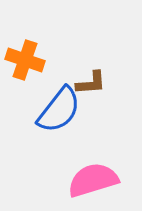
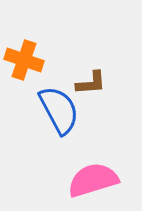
orange cross: moved 1 px left
blue semicircle: rotated 66 degrees counterclockwise
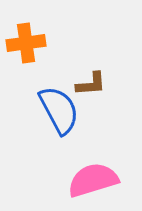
orange cross: moved 2 px right, 17 px up; rotated 27 degrees counterclockwise
brown L-shape: moved 1 px down
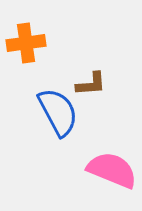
blue semicircle: moved 1 px left, 2 px down
pink semicircle: moved 19 px right, 10 px up; rotated 39 degrees clockwise
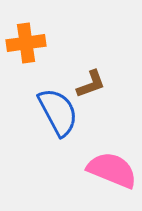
brown L-shape: rotated 16 degrees counterclockwise
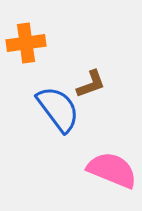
blue semicircle: moved 3 px up; rotated 9 degrees counterclockwise
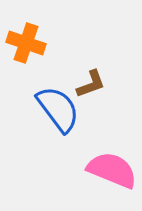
orange cross: rotated 27 degrees clockwise
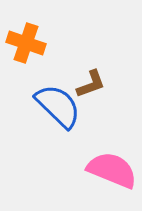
blue semicircle: moved 3 px up; rotated 9 degrees counterclockwise
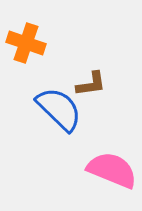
brown L-shape: rotated 12 degrees clockwise
blue semicircle: moved 1 px right, 3 px down
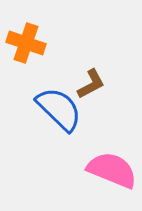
brown L-shape: rotated 20 degrees counterclockwise
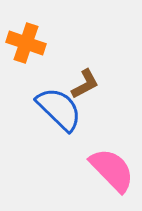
brown L-shape: moved 6 px left
pink semicircle: rotated 24 degrees clockwise
